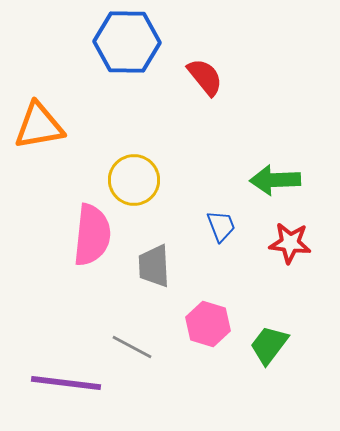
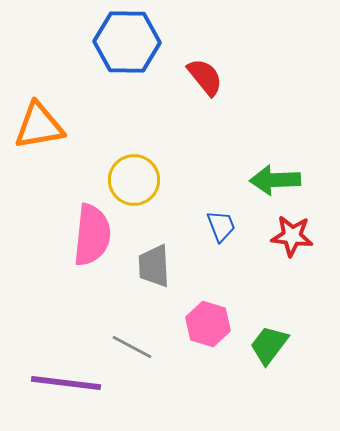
red star: moved 2 px right, 7 px up
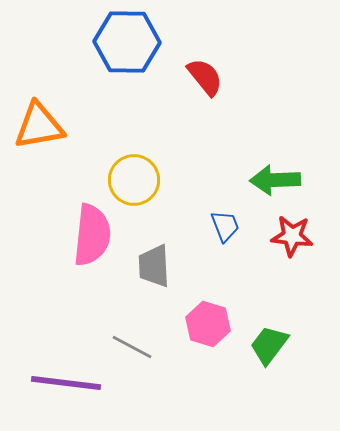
blue trapezoid: moved 4 px right
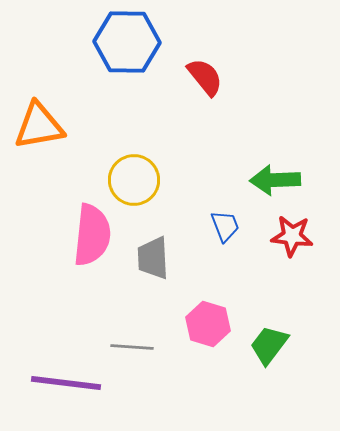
gray trapezoid: moved 1 px left, 8 px up
gray line: rotated 24 degrees counterclockwise
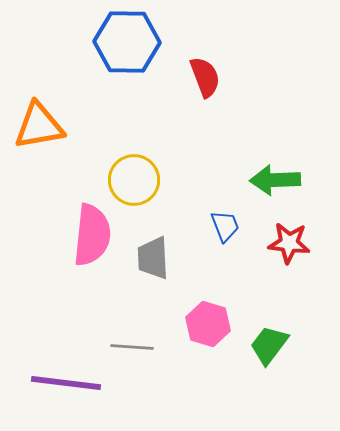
red semicircle: rotated 18 degrees clockwise
red star: moved 3 px left, 7 px down
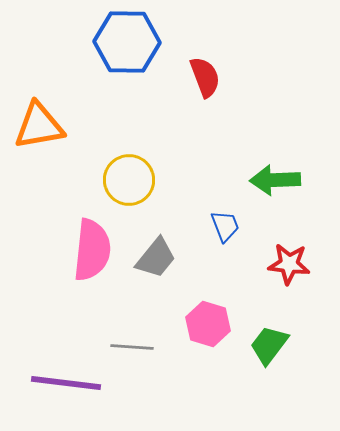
yellow circle: moved 5 px left
pink semicircle: moved 15 px down
red star: moved 21 px down
gray trapezoid: moved 3 px right; rotated 138 degrees counterclockwise
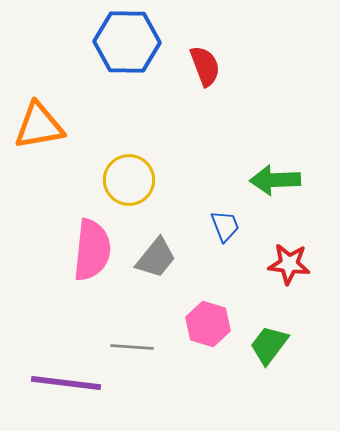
red semicircle: moved 11 px up
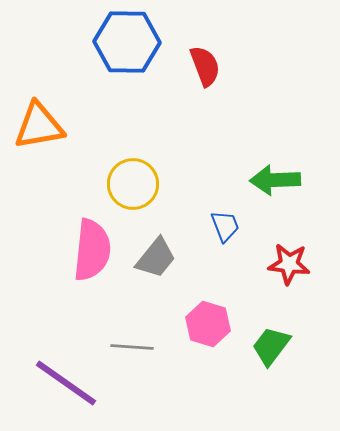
yellow circle: moved 4 px right, 4 px down
green trapezoid: moved 2 px right, 1 px down
purple line: rotated 28 degrees clockwise
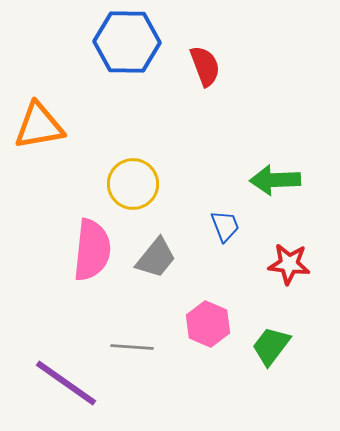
pink hexagon: rotated 6 degrees clockwise
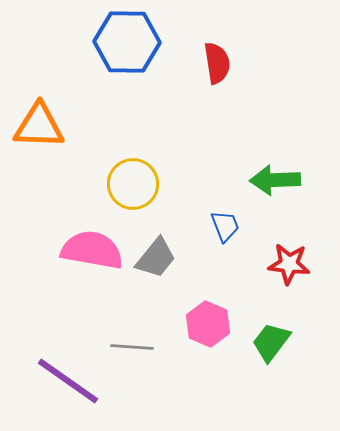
red semicircle: moved 12 px right, 3 px up; rotated 12 degrees clockwise
orange triangle: rotated 12 degrees clockwise
pink semicircle: rotated 86 degrees counterclockwise
green trapezoid: moved 4 px up
purple line: moved 2 px right, 2 px up
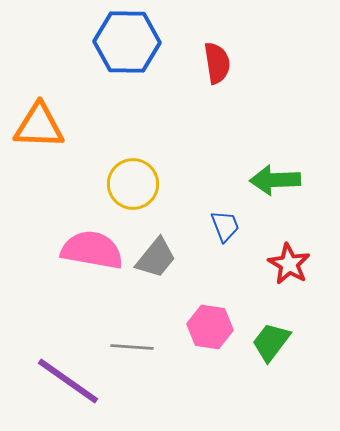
red star: rotated 24 degrees clockwise
pink hexagon: moved 2 px right, 3 px down; rotated 15 degrees counterclockwise
